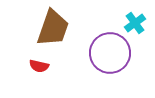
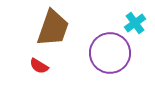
red semicircle: rotated 18 degrees clockwise
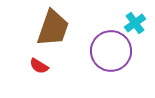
purple circle: moved 1 px right, 2 px up
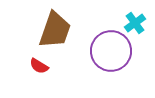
brown trapezoid: moved 2 px right, 2 px down
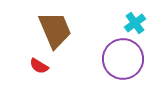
brown trapezoid: rotated 42 degrees counterclockwise
purple circle: moved 12 px right, 8 px down
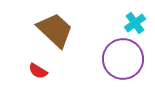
brown trapezoid: rotated 24 degrees counterclockwise
red semicircle: moved 1 px left, 5 px down
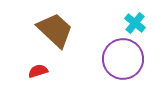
cyan cross: rotated 15 degrees counterclockwise
red semicircle: rotated 132 degrees clockwise
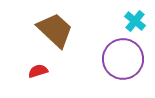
cyan cross: moved 2 px up
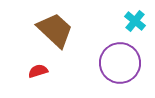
purple circle: moved 3 px left, 4 px down
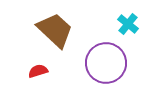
cyan cross: moved 7 px left, 3 px down
purple circle: moved 14 px left
